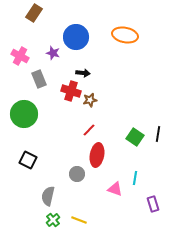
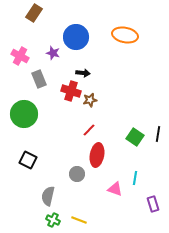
green cross: rotated 24 degrees counterclockwise
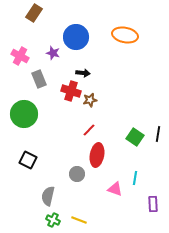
purple rectangle: rotated 14 degrees clockwise
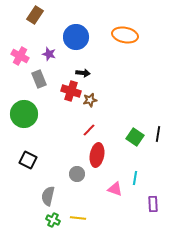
brown rectangle: moved 1 px right, 2 px down
purple star: moved 4 px left, 1 px down
yellow line: moved 1 px left, 2 px up; rotated 14 degrees counterclockwise
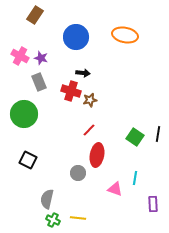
purple star: moved 8 px left, 4 px down
gray rectangle: moved 3 px down
gray circle: moved 1 px right, 1 px up
gray semicircle: moved 1 px left, 3 px down
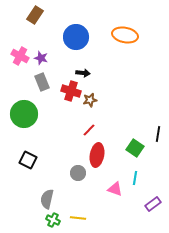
gray rectangle: moved 3 px right
green square: moved 11 px down
purple rectangle: rotated 56 degrees clockwise
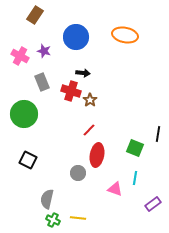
purple star: moved 3 px right, 7 px up
brown star: rotated 24 degrees counterclockwise
green square: rotated 12 degrees counterclockwise
